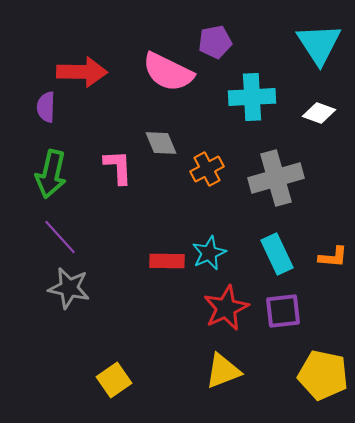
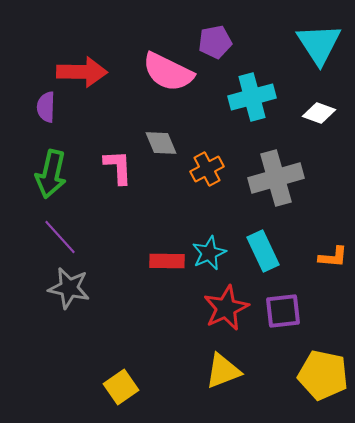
cyan cross: rotated 12 degrees counterclockwise
cyan rectangle: moved 14 px left, 3 px up
yellow square: moved 7 px right, 7 px down
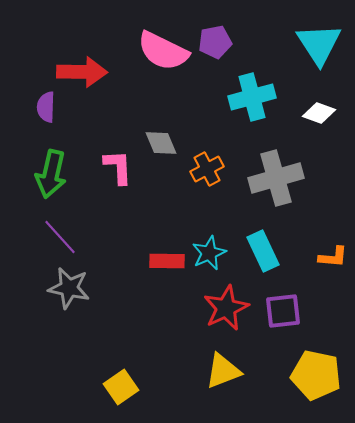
pink semicircle: moved 5 px left, 21 px up
yellow pentagon: moved 7 px left
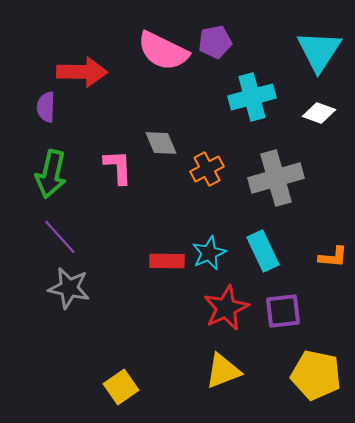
cyan triangle: moved 7 px down; rotated 6 degrees clockwise
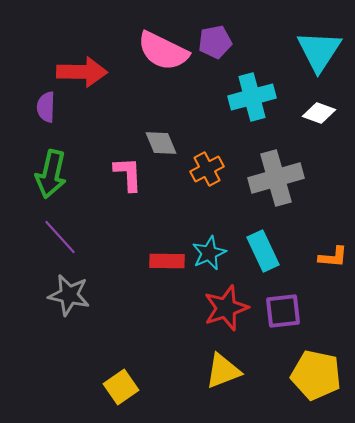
pink L-shape: moved 10 px right, 7 px down
gray star: moved 7 px down
red star: rotated 6 degrees clockwise
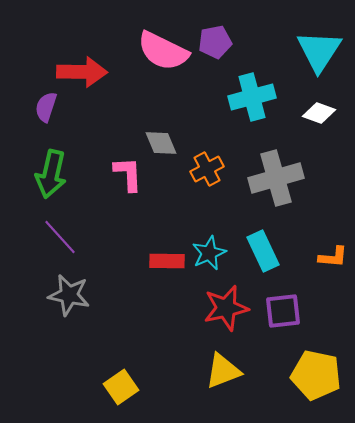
purple semicircle: rotated 16 degrees clockwise
red star: rotated 6 degrees clockwise
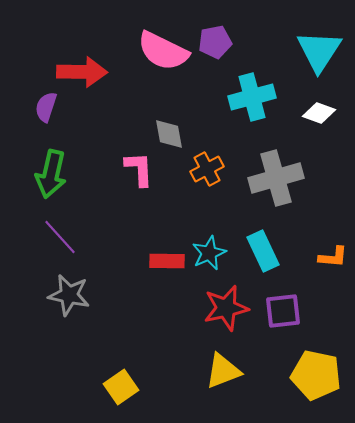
gray diamond: moved 8 px right, 9 px up; rotated 12 degrees clockwise
pink L-shape: moved 11 px right, 5 px up
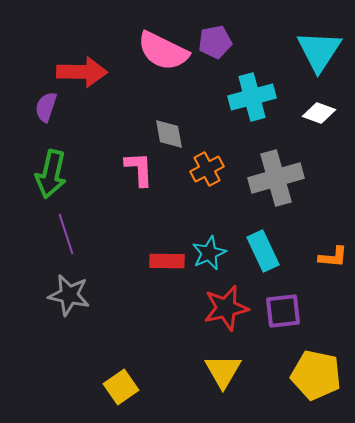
purple line: moved 6 px right, 3 px up; rotated 24 degrees clockwise
yellow triangle: rotated 39 degrees counterclockwise
